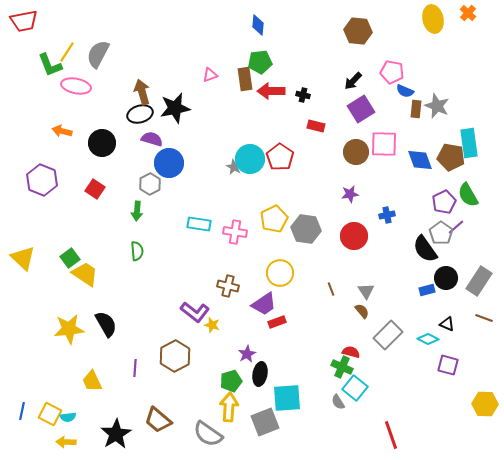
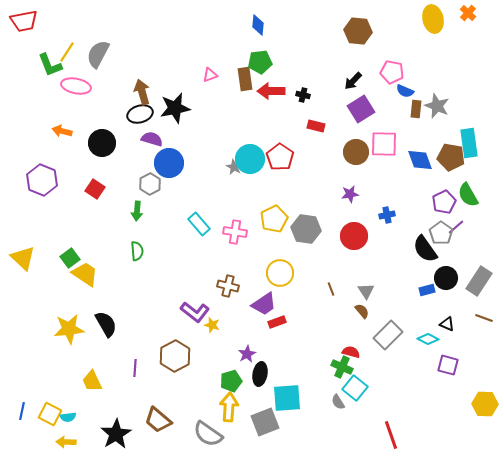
cyan rectangle at (199, 224): rotated 40 degrees clockwise
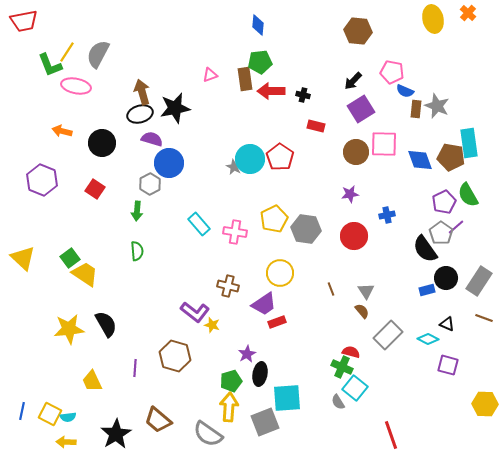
brown hexagon at (175, 356): rotated 16 degrees counterclockwise
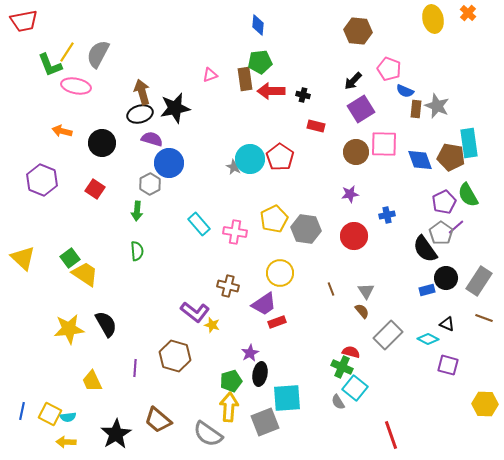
pink pentagon at (392, 72): moved 3 px left, 3 px up; rotated 10 degrees clockwise
purple star at (247, 354): moved 3 px right, 1 px up
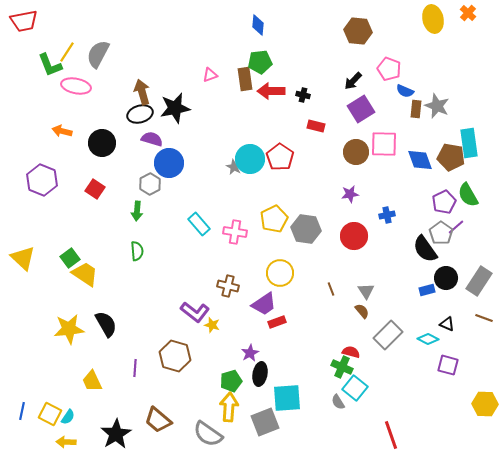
cyan semicircle at (68, 417): rotated 49 degrees counterclockwise
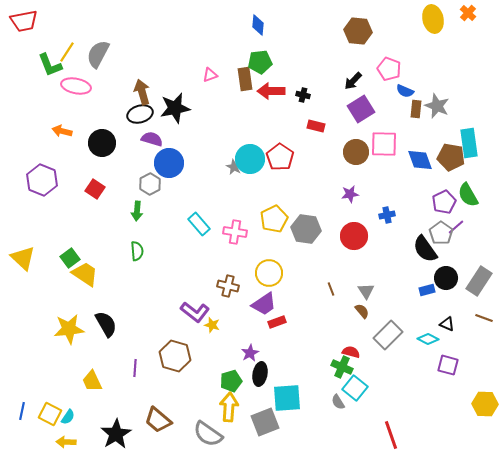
yellow circle at (280, 273): moved 11 px left
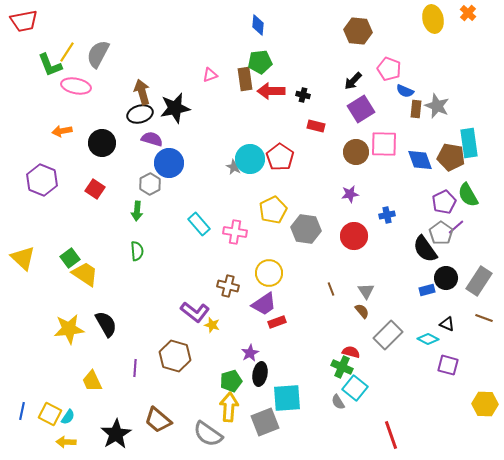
orange arrow at (62, 131): rotated 24 degrees counterclockwise
yellow pentagon at (274, 219): moved 1 px left, 9 px up
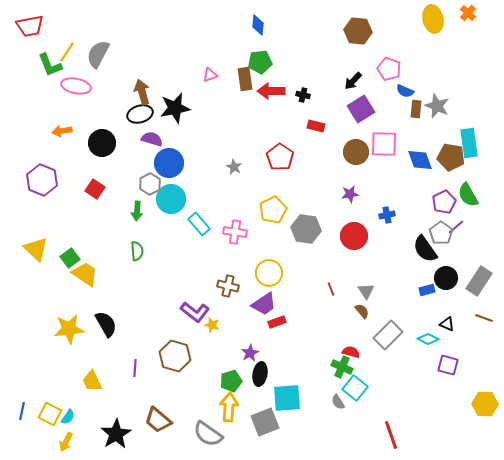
red trapezoid at (24, 21): moved 6 px right, 5 px down
cyan circle at (250, 159): moved 79 px left, 40 px down
yellow triangle at (23, 258): moved 13 px right, 9 px up
yellow arrow at (66, 442): rotated 66 degrees counterclockwise
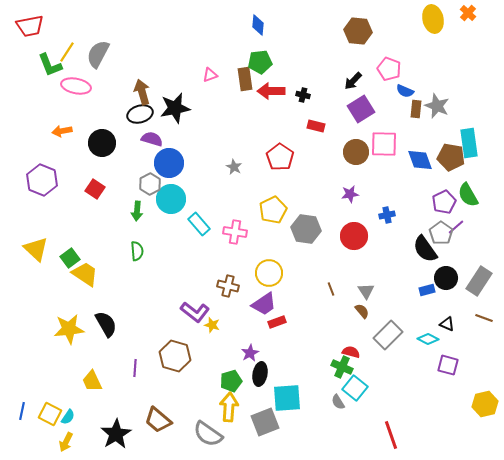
yellow hexagon at (485, 404): rotated 15 degrees counterclockwise
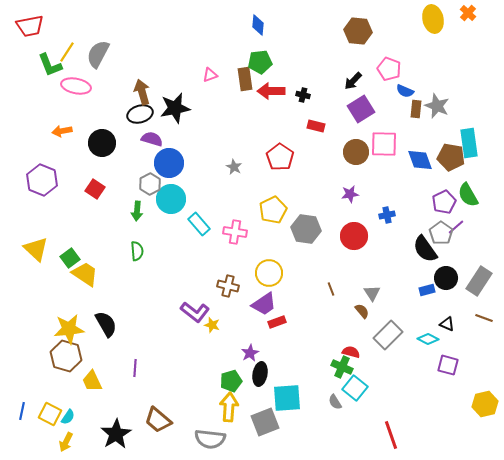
gray triangle at (366, 291): moved 6 px right, 2 px down
brown hexagon at (175, 356): moved 109 px left
gray semicircle at (338, 402): moved 3 px left
gray semicircle at (208, 434): moved 2 px right, 5 px down; rotated 28 degrees counterclockwise
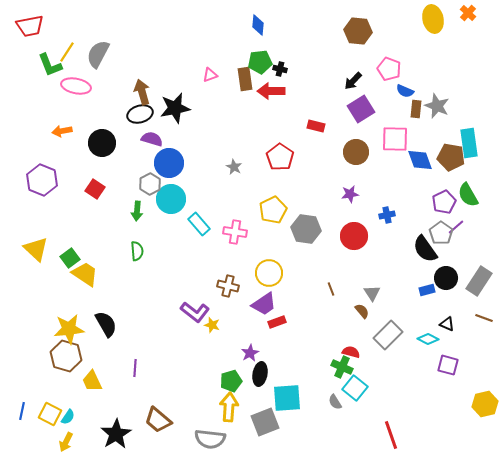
black cross at (303, 95): moved 23 px left, 26 px up
pink square at (384, 144): moved 11 px right, 5 px up
